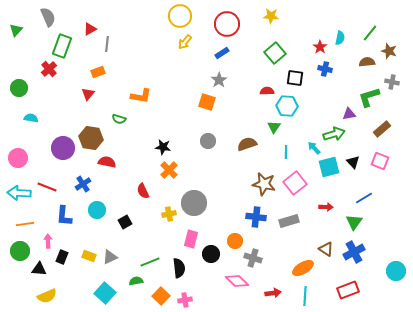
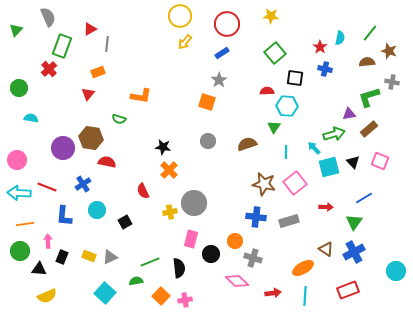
brown rectangle at (382, 129): moved 13 px left
pink circle at (18, 158): moved 1 px left, 2 px down
yellow cross at (169, 214): moved 1 px right, 2 px up
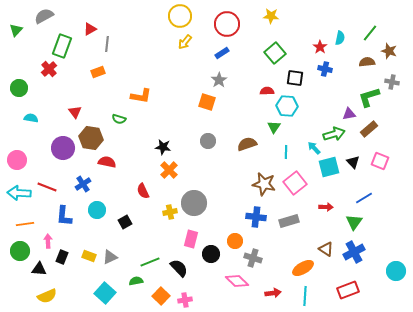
gray semicircle at (48, 17): moved 4 px left, 1 px up; rotated 96 degrees counterclockwise
red triangle at (88, 94): moved 13 px left, 18 px down; rotated 16 degrees counterclockwise
black semicircle at (179, 268): rotated 36 degrees counterclockwise
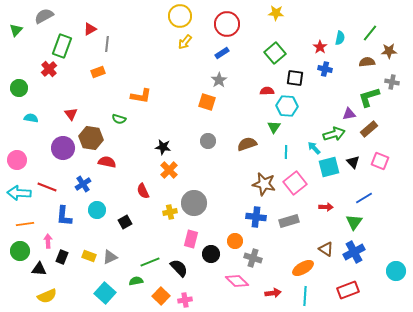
yellow star at (271, 16): moved 5 px right, 3 px up
brown star at (389, 51): rotated 21 degrees counterclockwise
red triangle at (75, 112): moved 4 px left, 2 px down
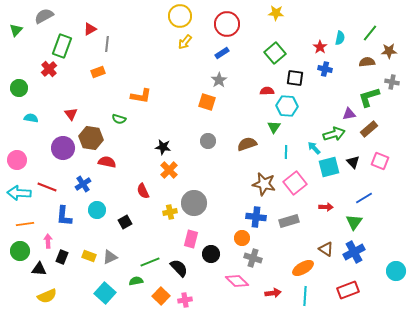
orange circle at (235, 241): moved 7 px right, 3 px up
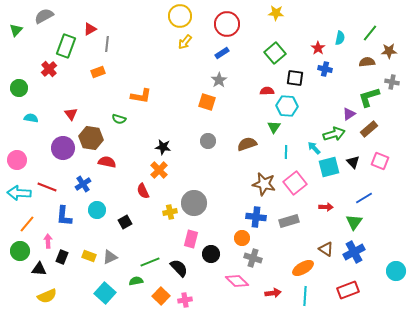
green rectangle at (62, 46): moved 4 px right
red star at (320, 47): moved 2 px left, 1 px down
purple triangle at (349, 114): rotated 24 degrees counterclockwise
orange cross at (169, 170): moved 10 px left
orange line at (25, 224): moved 2 px right; rotated 42 degrees counterclockwise
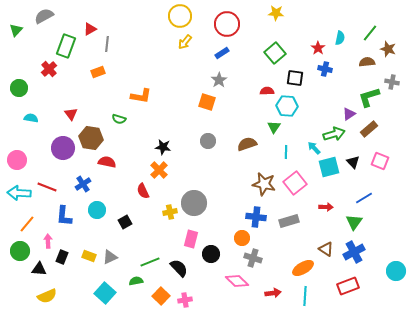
brown star at (389, 51): moved 1 px left, 2 px up; rotated 21 degrees clockwise
red rectangle at (348, 290): moved 4 px up
